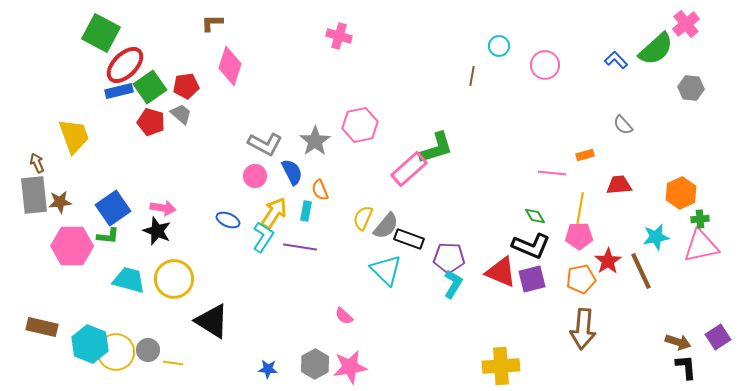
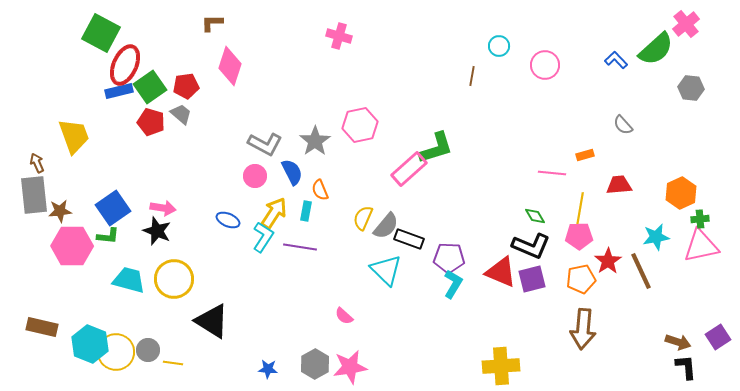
red ellipse at (125, 65): rotated 21 degrees counterclockwise
brown star at (60, 202): moved 9 px down
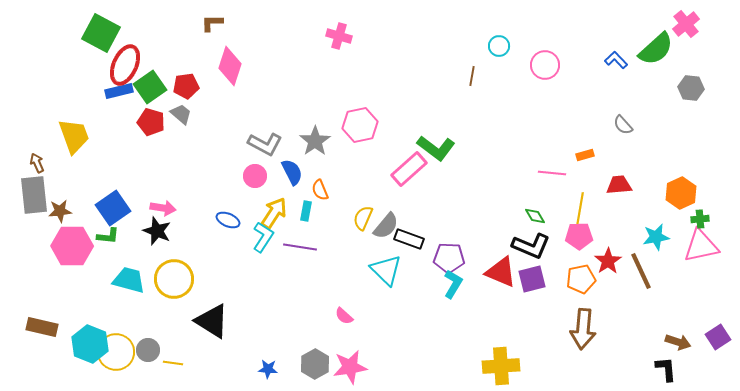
green L-shape at (436, 148): rotated 54 degrees clockwise
black L-shape at (686, 367): moved 20 px left, 2 px down
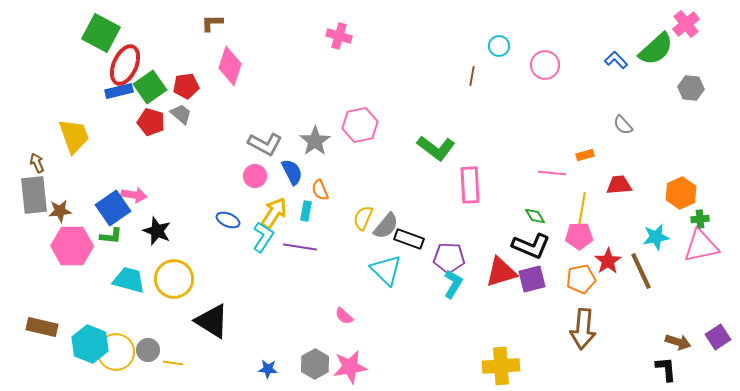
pink rectangle at (409, 169): moved 61 px right, 16 px down; rotated 51 degrees counterclockwise
pink arrow at (163, 208): moved 29 px left, 13 px up
yellow line at (580, 209): moved 2 px right
green L-shape at (108, 236): moved 3 px right
red triangle at (501, 272): rotated 40 degrees counterclockwise
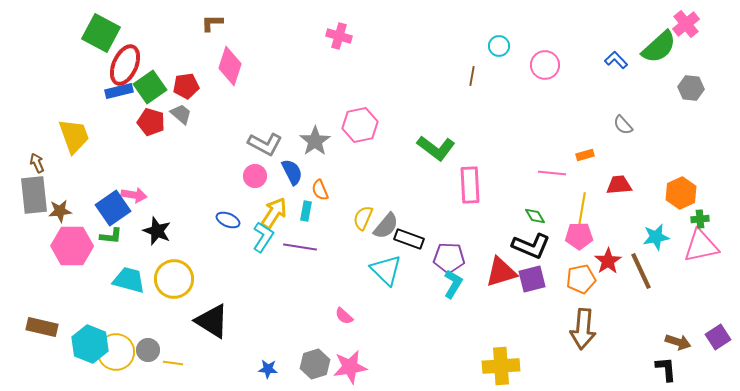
green semicircle at (656, 49): moved 3 px right, 2 px up
gray hexagon at (315, 364): rotated 12 degrees clockwise
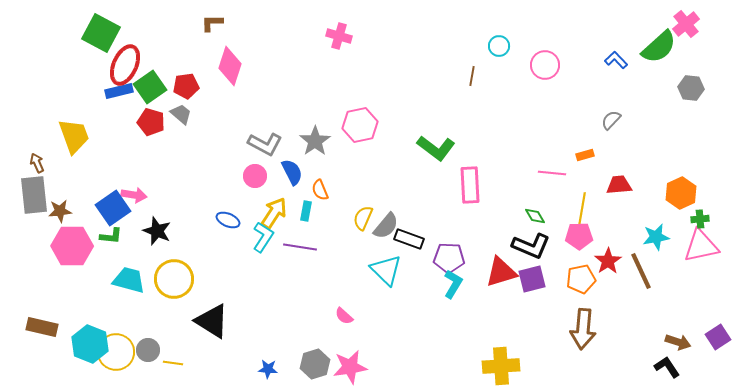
gray semicircle at (623, 125): moved 12 px left, 5 px up; rotated 85 degrees clockwise
black L-shape at (666, 369): moved 1 px right, 2 px up; rotated 28 degrees counterclockwise
